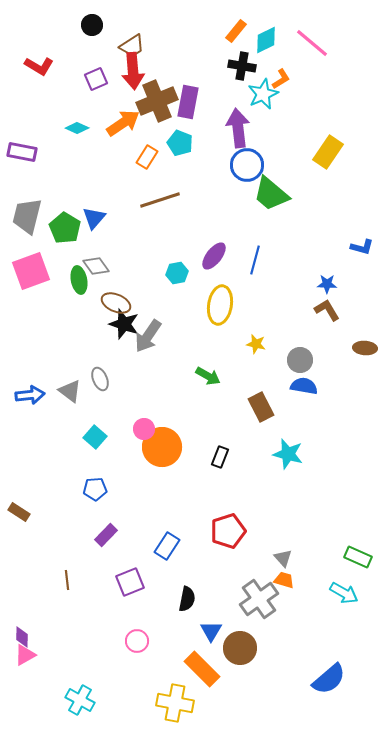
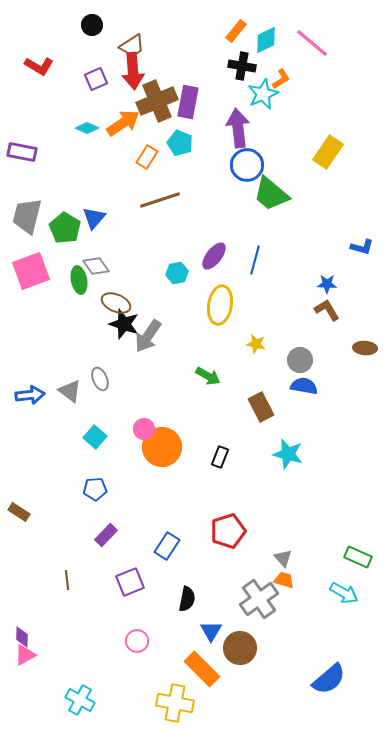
cyan diamond at (77, 128): moved 10 px right
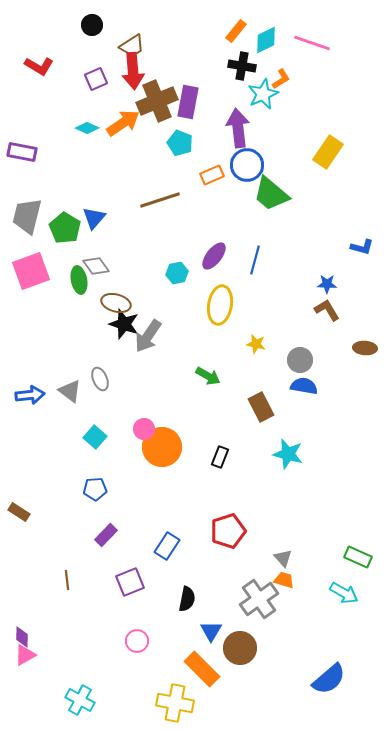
pink line at (312, 43): rotated 21 degrees counterclockwise
orange rectangle at (147, 157): moved 65 px right, 18 px down; rotated 35 degrees clockwise
brown ellipse at (116, 303): rotated 8 degrees counterclockwise
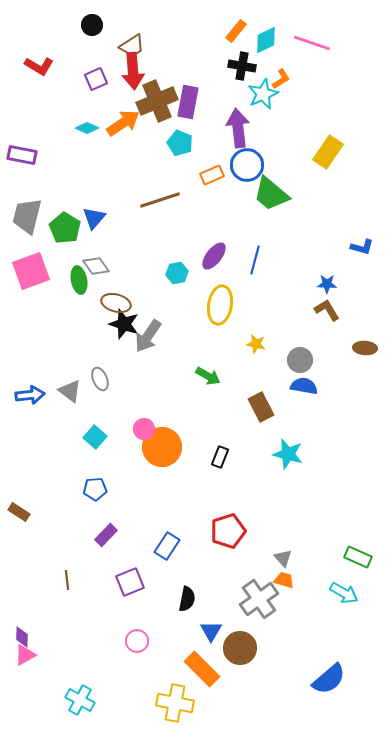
purple rectangle at (22, 152): moved 3 px down
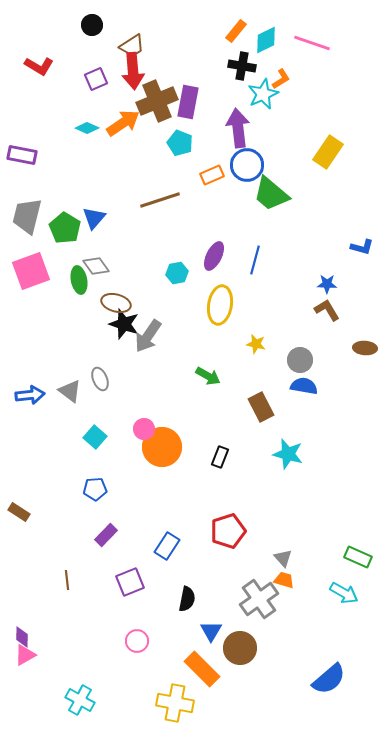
purple ellipse at (214, 256): rotated 12 degrees counterclockwise
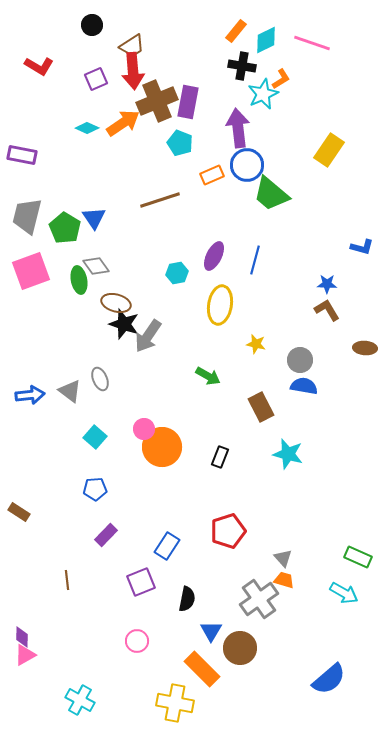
yellow rectangle at (328, 152): moved 1 px right, 2 px up
blue triangle at (94, 218): rotated 15 degrees counterclockwise
purple square at (130, 582): moved 11 px right
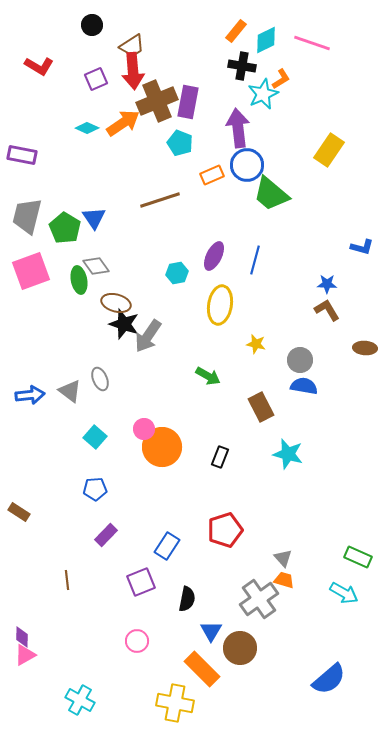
red pentagon at (228, 531): moved 3 px left, 1 px up
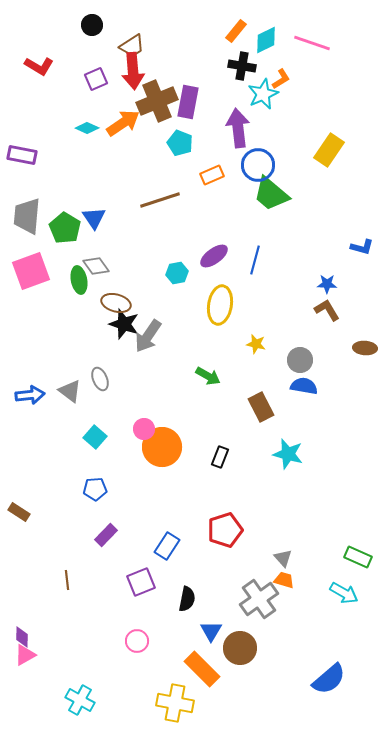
blue circle at (247, 165): moved 11 px right
gray trapezoid at (27, 216): rotated 9 degrees counterclockwise
purple ellipse at (214, 256): rotated 28 degrees clockwise
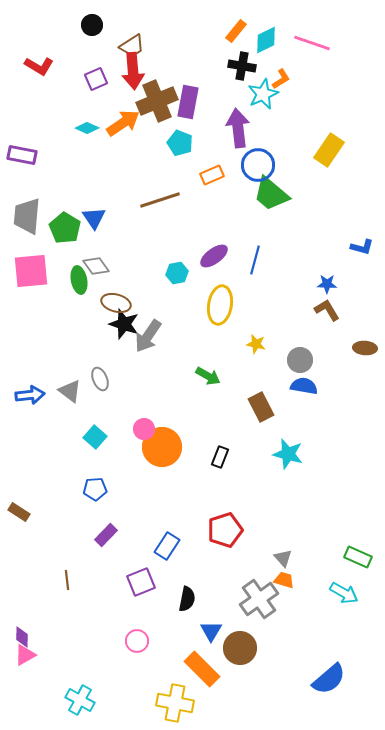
pink square at (31, 271): rotated 15 degrees clockwise
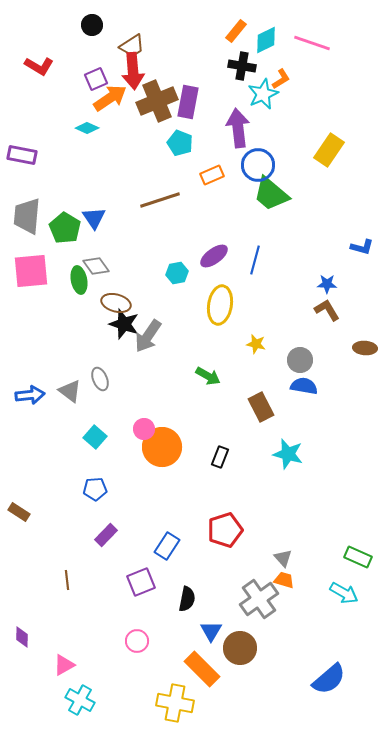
orange arrow at (123, 123): moved 13 px left, 25 px up
pink triangle at (25, 655): moved 39 px right, 10 px down
